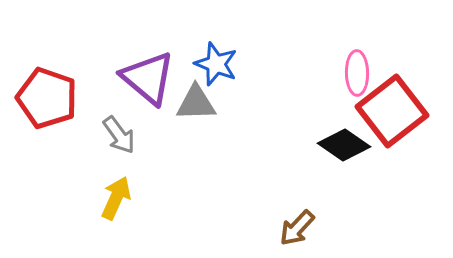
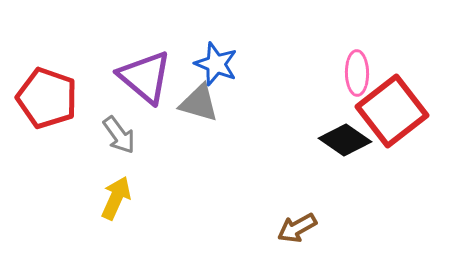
purple triangle: moved 3 px left, 1 px up
gray triangle: moved 3 px right; rotated 18 degrees clockwise
black diamond: moved 1 px right, 5 px up
brown arrow: rotated 18 degrees clockwise
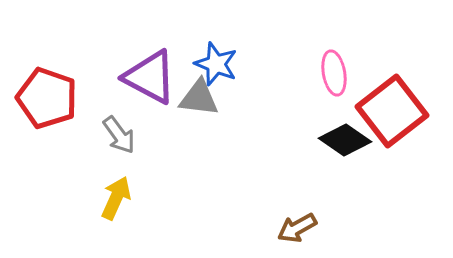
pink ellipse: moved 23 px left; rotated 9 degrees counterclockwise
purple triangle: moved 5 px right; rotated 12 degrees counterclockwise
gray triangle: moved 5 px up; rotated 9 degrees counterclockwise
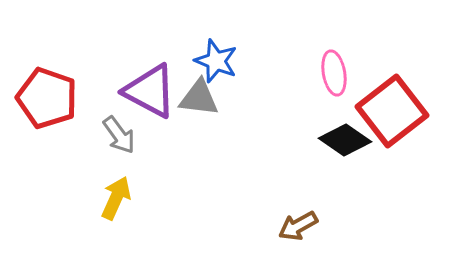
blue star: moved 3 px up
purple triangle: moved 14 px down
brown arrow: moved 1 px right, 2 px up
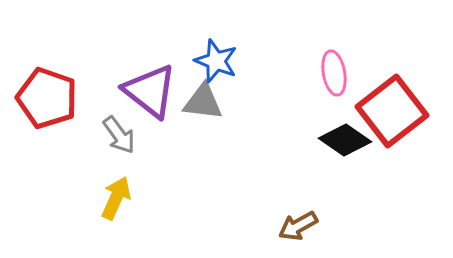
purple triangle: rotated 10 degrees clockwise
gray triangle: moved 4 px right, 4 px down
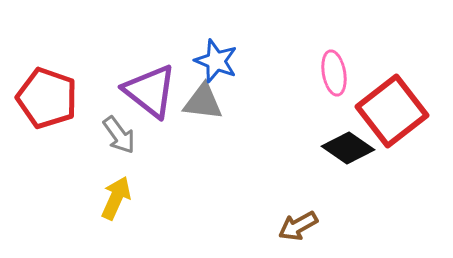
black diamond: moved 3 px right, 8 px down
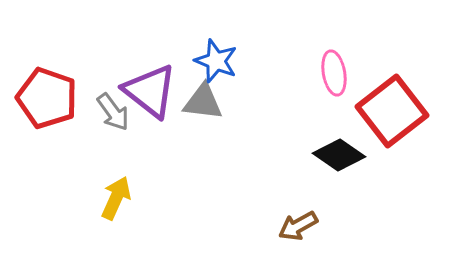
gray arrow: moved 6 px left, 23 px up
black diamond: moved 9 px left, 7 px down
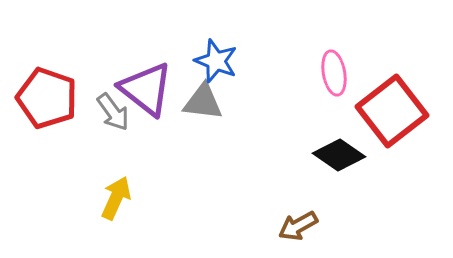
purple triangle: moved 4 px left, 2 px up
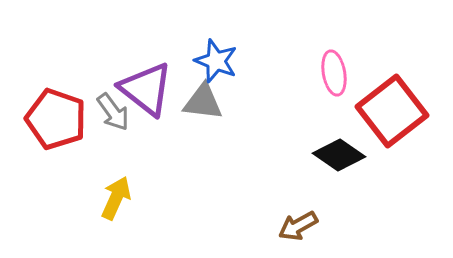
red pentagon: moved 9 px right, 21 px down
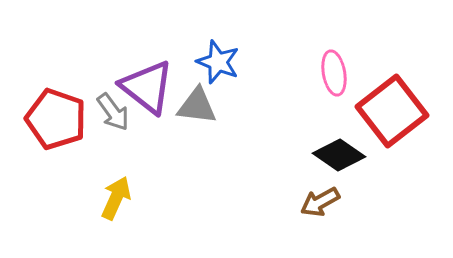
blue star: moved 2 px right, 1 px down
purple triangle: moved 1 px right, 2 px up
gray triangle: moved 6 px left, 4 px down
brown arrow: moved 22 px right, 24 px up
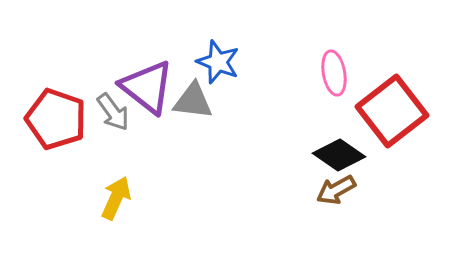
gray triangle: moved 4 px left, 5 px up
brown arrow: moved 16 px right, 12 px up
